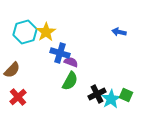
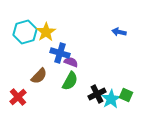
brown semicircle: moved 27 px right, 6 px down
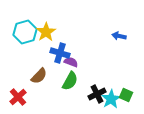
blue arrow: moved 4 px down
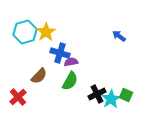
blue arrow: rotated 24 degrees clockwise
purple semicircle: rotated 32 degrees counterclockwise
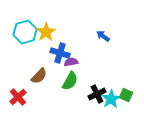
blue arrow: moved 16 px left
